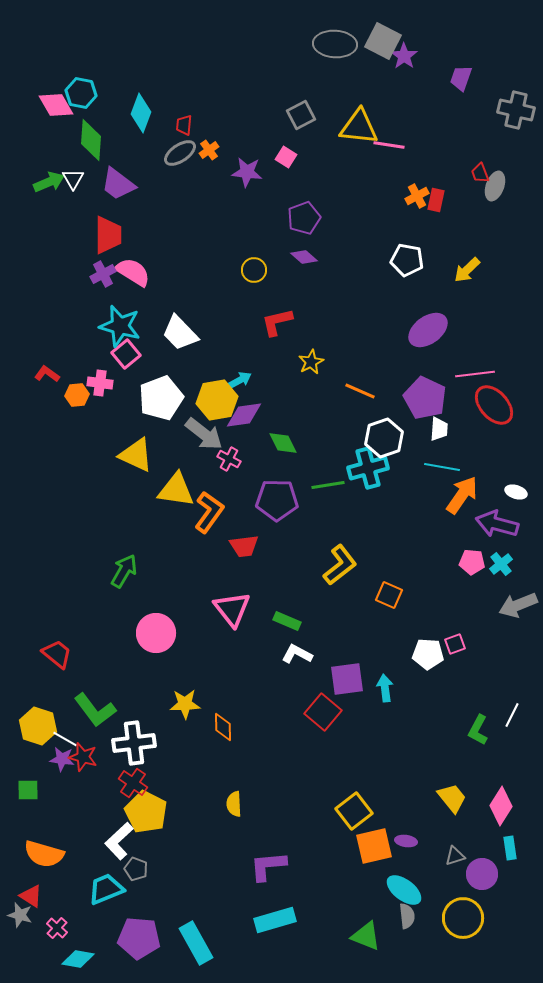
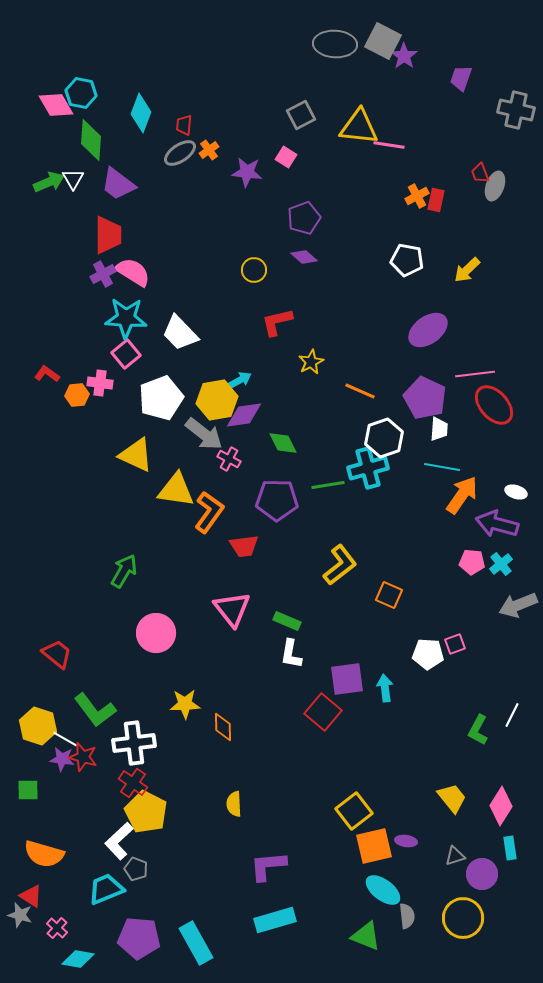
cyan star at (120, 326): moved 6 px right, 8 px up; rotated 12 degrees counterclockwise
white L-shape at (297, 654): moved 6 px left; rotated 108 degrees counterclockwise
cyan ellipse at (404, 890): moved 21 px left
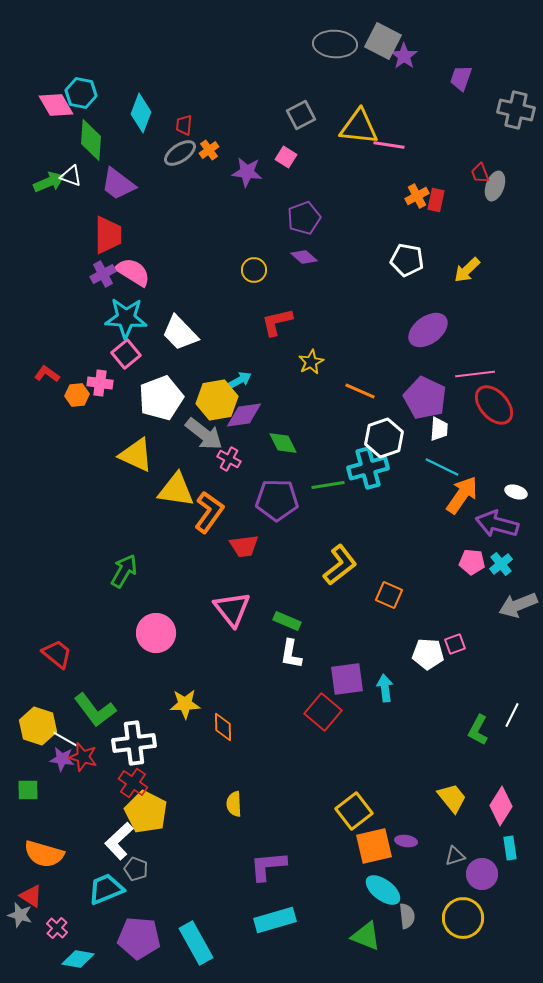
white triangle at (73, 179): moved 2 px left, 3 px up; rotated 40 degrees counterclockwise
cyan line at (442, 467): rotated 16 degrees clockwise
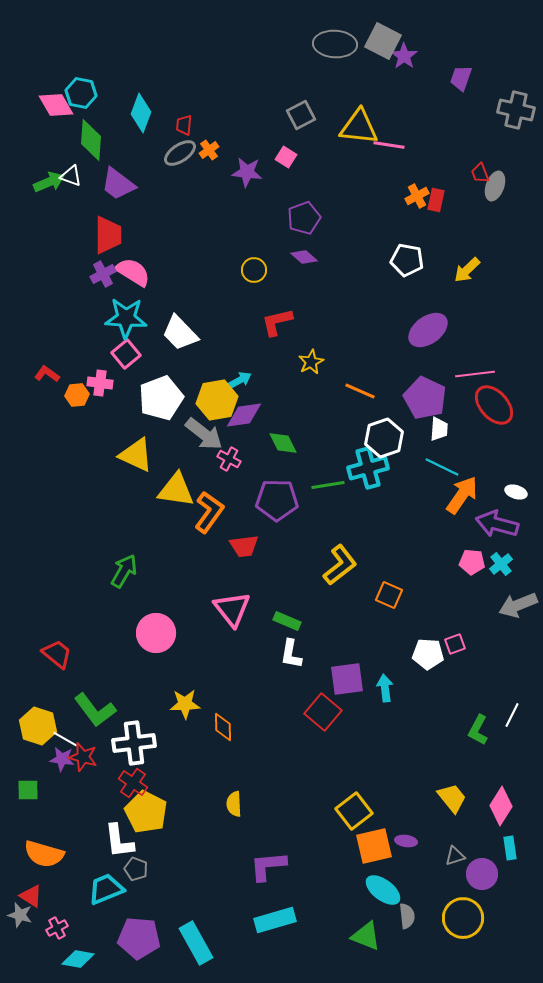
white L-shape at (119, 841): rotated 54 degrees counterclockwise
pink cross at (57, 928): rotated 20 degrees clockwise
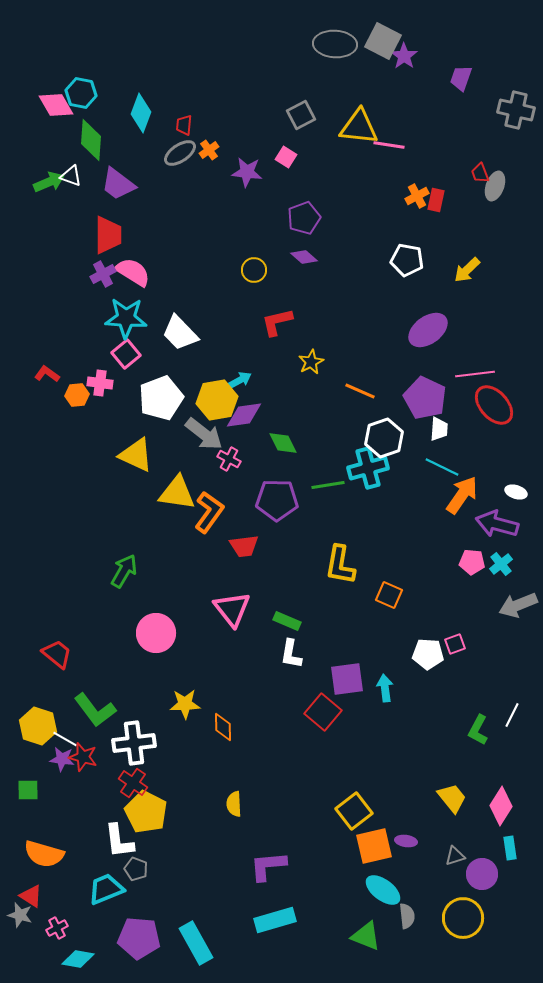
yellow triangle at (176, 490): moved 1 px right, 3 px down
yellow L-shape at (340, 565): rotated 138 degrees clockwise
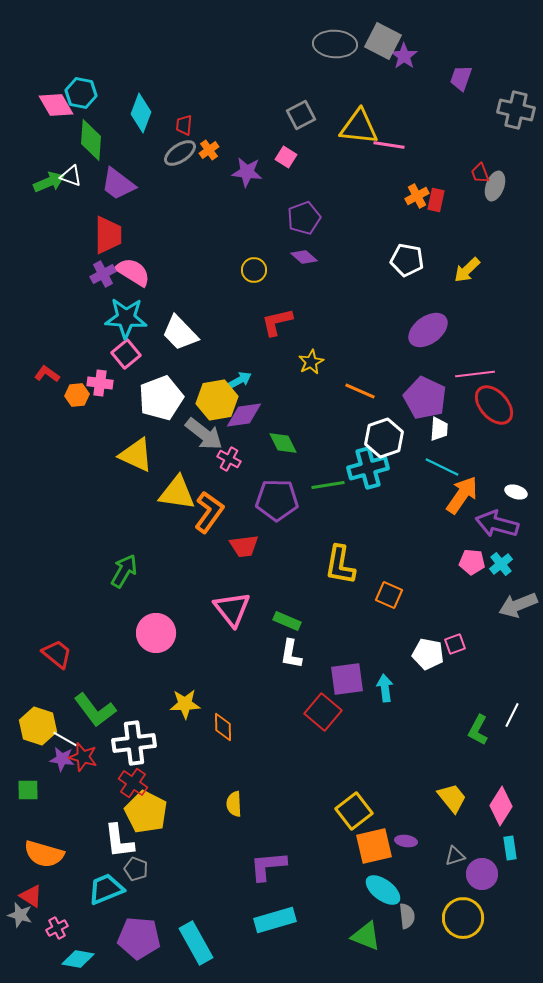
white pentagon at (428, 654): rotated 8 degrees clockwise
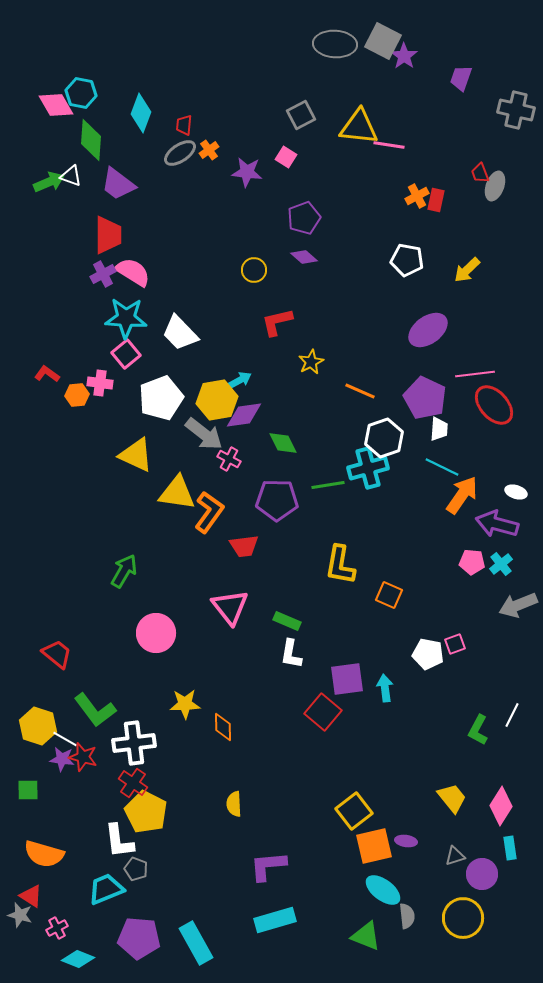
pink triangle at (232, 609): moved 2 px left, 2 px up
cyan diamond at (78, 959): rotated 12 degrees clockwise
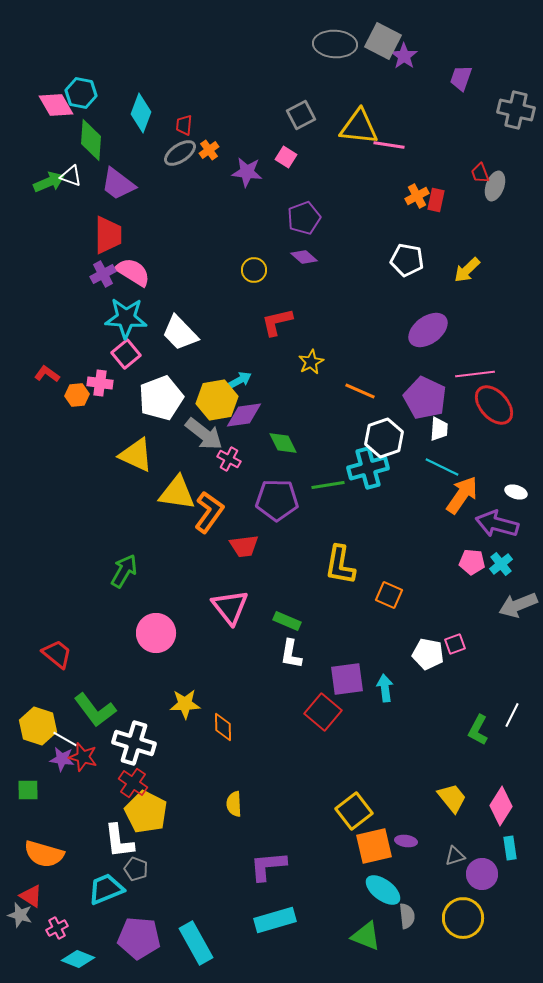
white cross at (134, 743): rotated 24 degrees clockwise
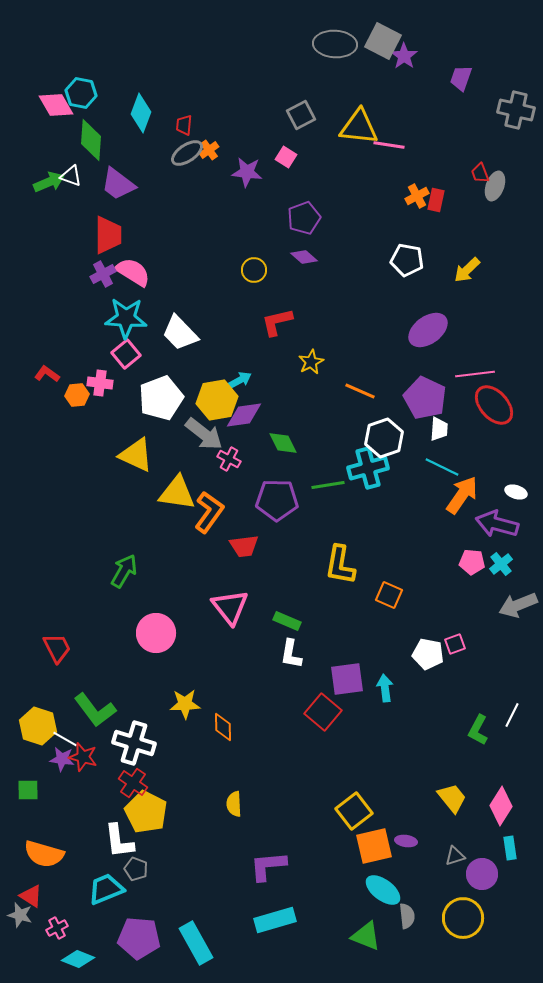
gray ellipse at (180, 153): moved 7 px right
red trapezoid at (57, 654): moved 6 px up; rotated 24 degrees clockwise
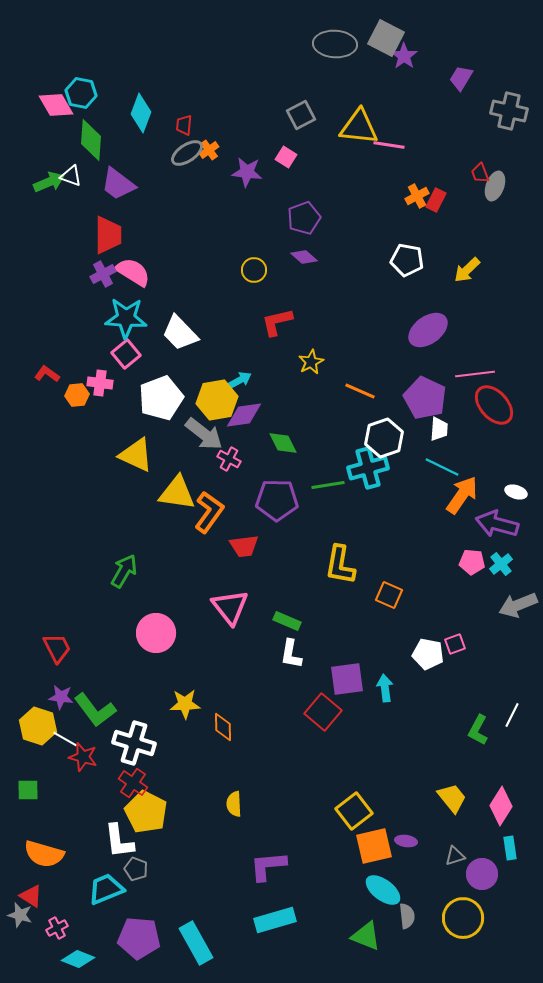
gray square at (383, 41): moved 3 px right, 3 px up
purple trapezoid at (461, 78): rotated 12 degrees clockwise
gray cross at (516, 110): moved 7 px left, 1 px down
red rectangle at (436, 200): rotated 15 degrees clockwise
purple star at (62, 759): moved 1 px left, 62 px up
